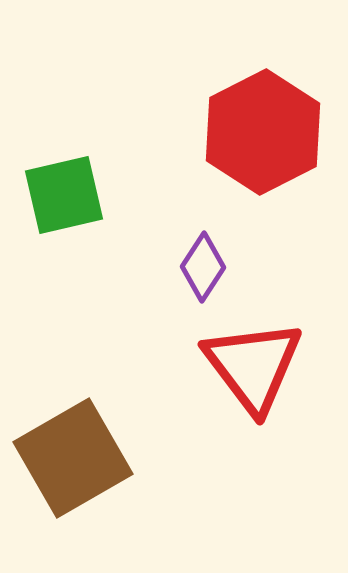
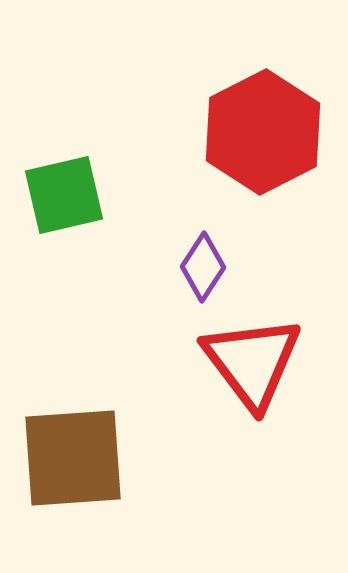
red triangle: moved 1 px left, 4 px up
brown square: rotated 26 degrees clockwise
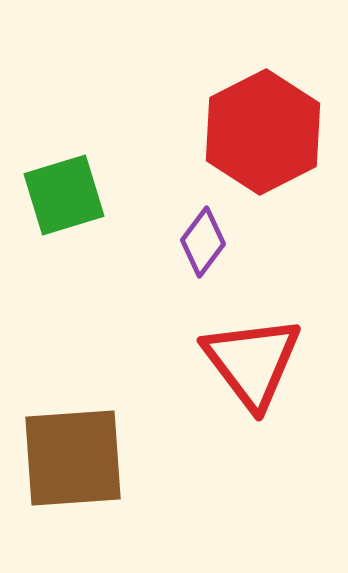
green square: rotated 4 degrees counterclockwise
purple diamond: moved 25 px up; rotated 4 degrees clockwise
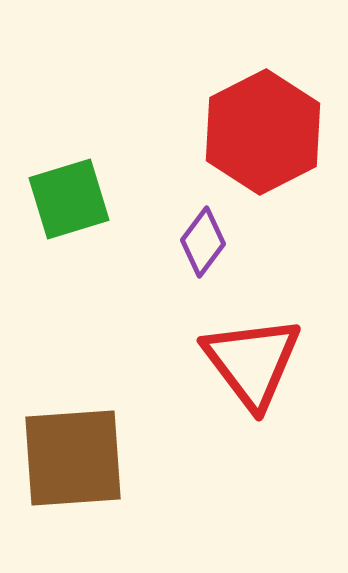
green square: moved 5 px right, 4 px down
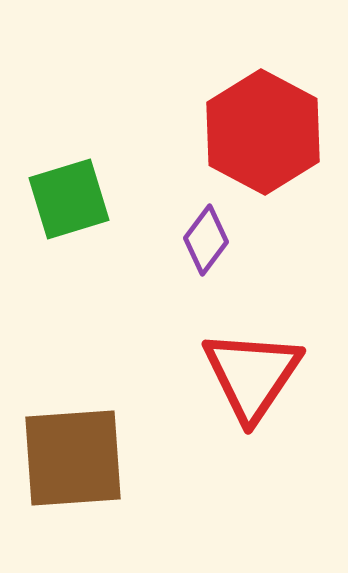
red hexagon: rotated 5 degrees counterclockwise
purple diamond: moved 3 px right, 2 px up
red triangle: moved 13 px down; rotated 11 degrees clockwise
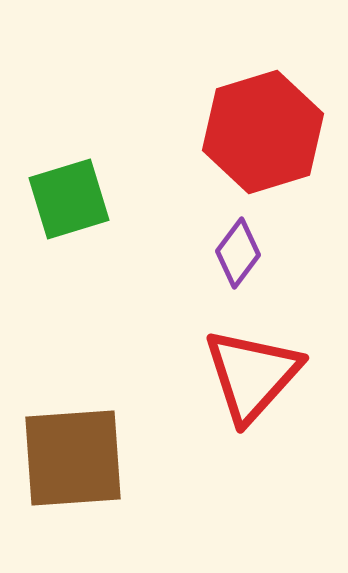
red hexagon: rotated 15 degrees clockwise
purple diamond: moved 32 px right, 13 px down
red triangle: rotated 8 degrees clockwise
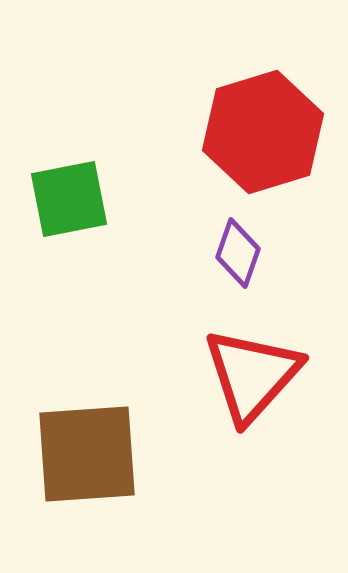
green square: rotated 6 degrees clockwise
purple diamond: rotated 18 degrees counterclockwise
brown square: moved 14 px right, 4 px up
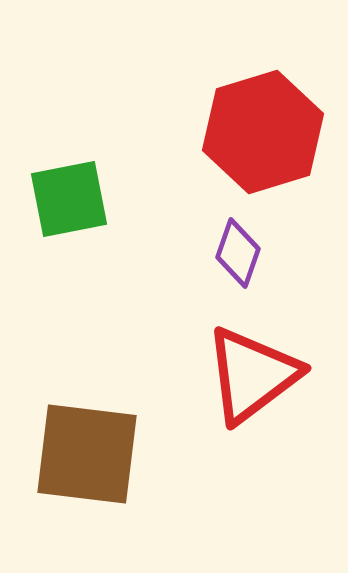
red triangle: rotated 11 degrees clockwise
brown square: rotated 11 degrees clockwise
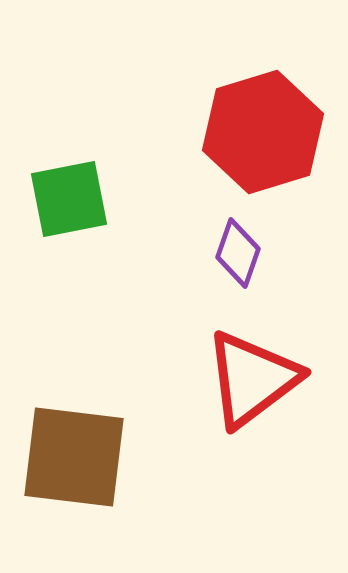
red triangle: moved 4 px down
brown square: moved 13 px left, 3 px down
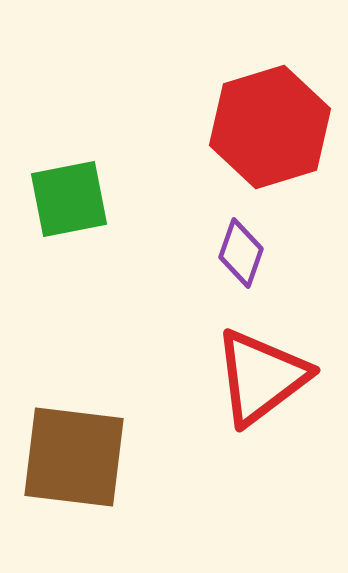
red hexagon: moved 7 px right, 5 px up
purple diamond: moved 3 px right
red triangle: moved 9 px right, 2 px up
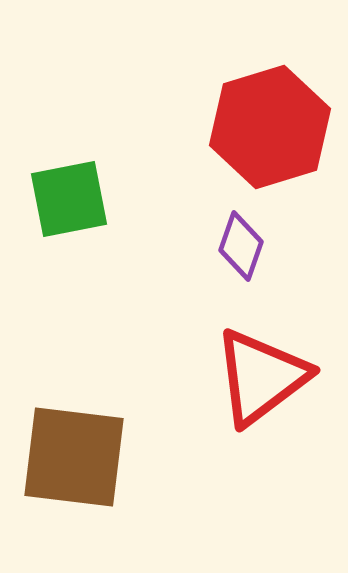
purple diamond: moved 7 px up
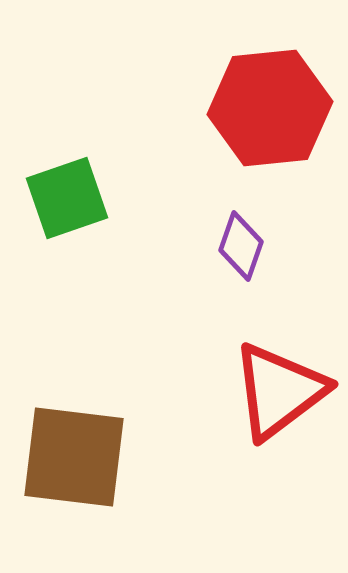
red hexagon: moved 19 px up; rotated 11 degrees clockwise
green square: moved 2 px left, 1 px up; rotated 8 degrees counterclockwise
red triangle: moved 18 px right, 14 px down
